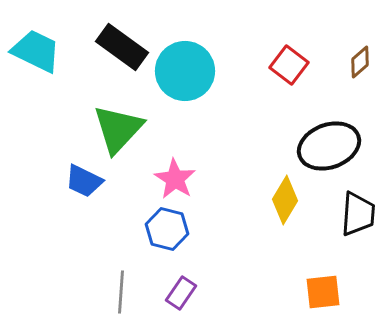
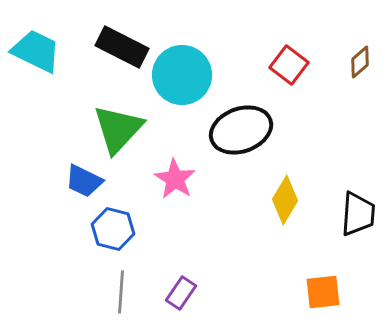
black rectangle: rotated 9 degrees counterclockwise
cyan circle: moved 3 px left, 4 px down
black ellipse: moved 88 px left, 16 px up
blue hexagon: moved 54 px left
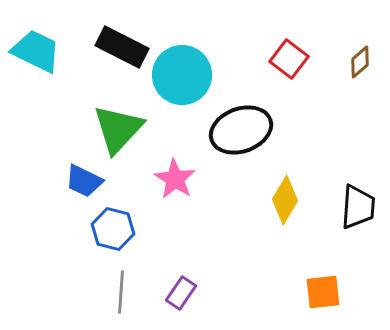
red square: moved 6 px up
black trapezoid: moved 7 px up
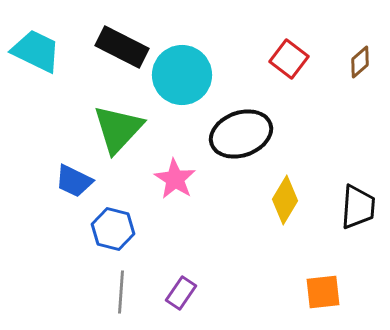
black ellipse: moved 4 px down
blue trapezoid: moved 10 px left
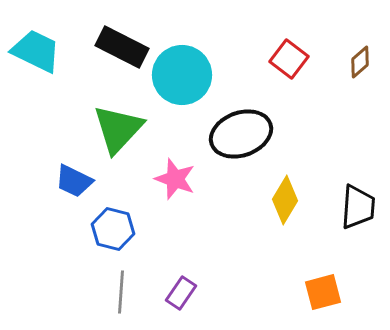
pink star: rotated 12 degrees counterclockwise
orange square: rotated 9 degrees counterclockwise
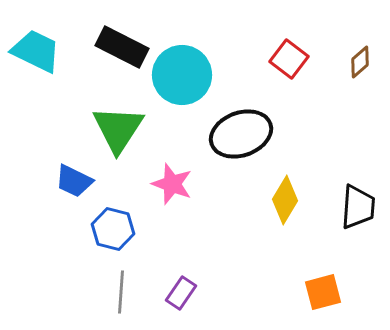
green triangle: rotated 10 degrees counterclockwise
pink star: moved 3 px left, 5 px down
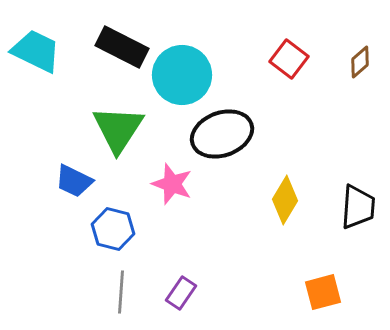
black ellipse: moved 19 px left
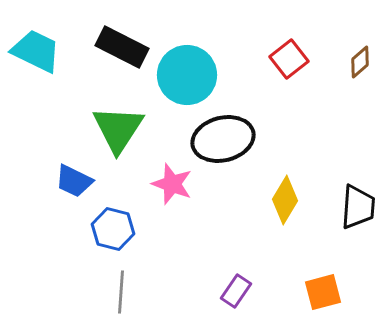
red square: rotated 15 degrees clockwise
cyan circle: moved 5 px right
black ellipse: moved 1 px right, 5 px down; rotated 6 degrees clockwise
purple rectangle: moved 55 px right, 2 px up
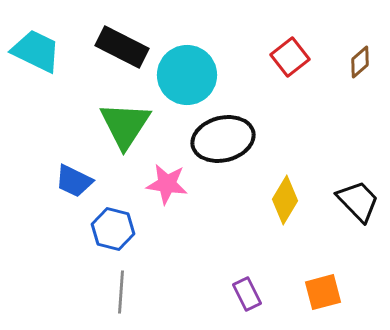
red square: moved 1 px right, 2 px up
green triangle: moved 7 px right, 4 px up
pink star: moved 5 px left; rotated 12 degrees counterclockwise
black trapezoid: moved 6 px up; rotated 48 degrees counterclockwise
purple rectangle: moved 11 px right, 3 px down; rotated 60 degrees counterclockwise
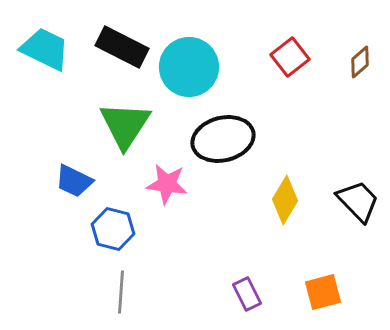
cyan trapezoid: moved 9 px right, 2 px up
cyan circle: moved 2 px right, 8 px up
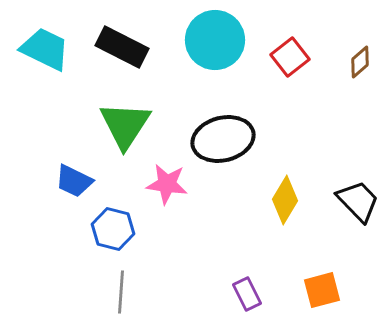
cyan circle: moved 26 px right, 27 px up
orange square: moved 1 px left, 2 px up
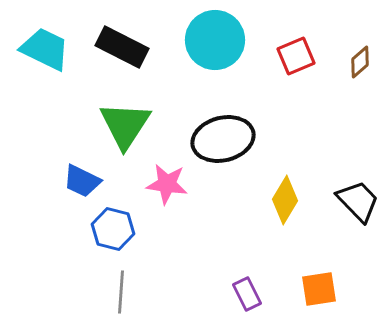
red square: moved 6 px right, 1 px up; rotated 15 degrees clockwise
blue trapezoid: moved 8 px right
orange square: moved 3 px left, 1 px up; rotated 6 degrees clockwise
